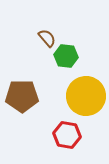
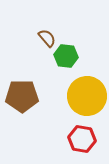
yellow circle: moved 1 px right
red hexagon: moved 15 px right, 4 px down
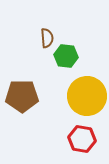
brown semicircle: rotated 36 degrees clockwise
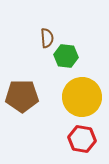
yellow circle: moved 5 px left, 1 px down
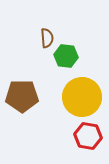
red hexagon: moved 6 px right, 3 px up
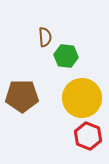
brown semicircle: moved 2 px left, 1 px up
yellow circle: moved 1 px down
red hexagon: rotated 12 degrees clockwise
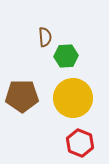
green hexagon: rotated 10 degrees counterclockwise
yellow circle: moved 9 px left
red hexagon: moved 8 px left, 7 px down
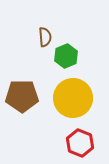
green hexagon: rotated 20 degrees counterclockwise
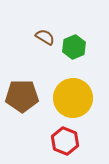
brown semicircle: rotated 54 degrees counterclockwise
green hexagon: moved 8 px right, 9 px up
red hexagon: moved 15 px left, 2 px up
